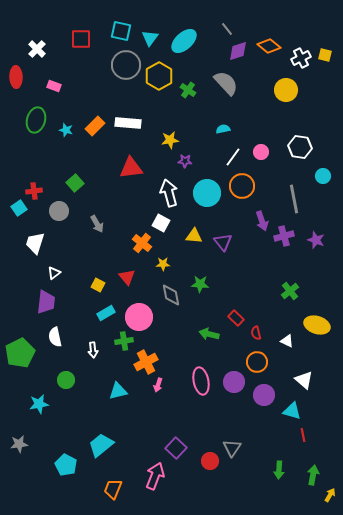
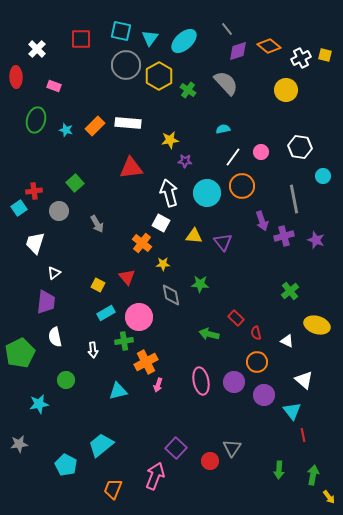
cyan triangle at (292, 411): rotated 36 degrees clockwise
yellow arrow at (330, 495): moved 1 px left, 2 px down; rotated 112 degrees clockwise
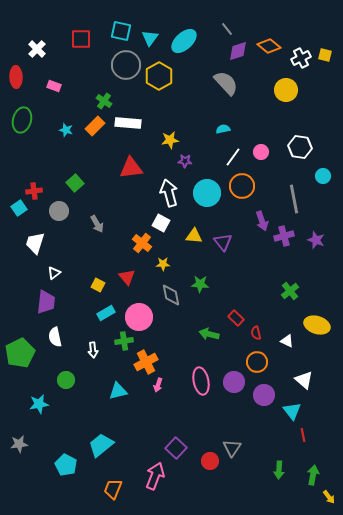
green cross at (188, 90): moved 84 px left, 11 px down
green ellipse at (36, 120): moved 14 px left
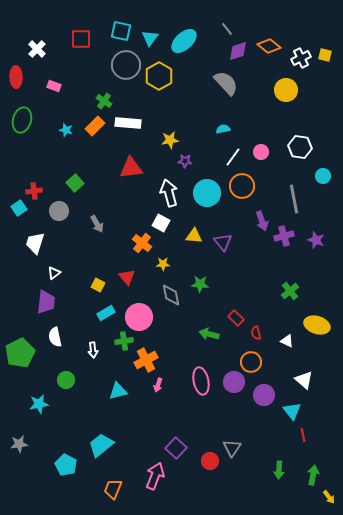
orange cross at (146, 362): moved 2 px up
orange circle at (257, 362): moved 6 px left
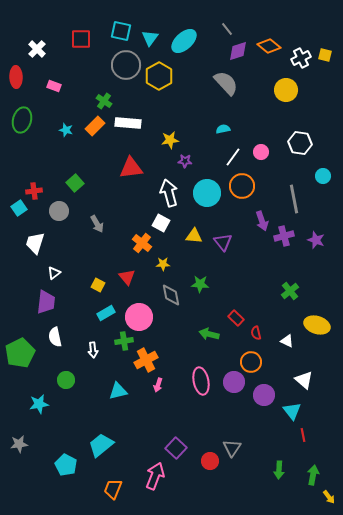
white hexagon at (300, 147): moved 4 px up
